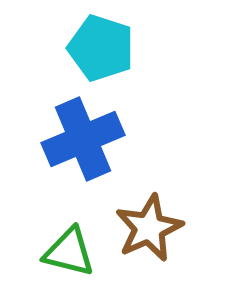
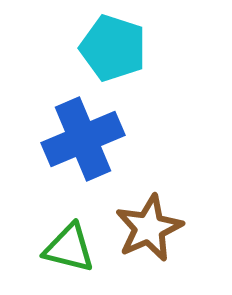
cyan pentagon: moved 12 px right
green triangle: moved 4 px up
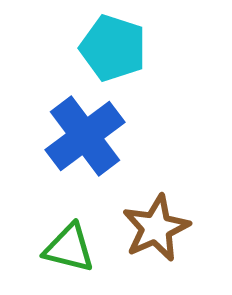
blue cross: moved 2 px right, 3 px up; rotated 14 degrees counterclockwise
brown star: moved 7 px right
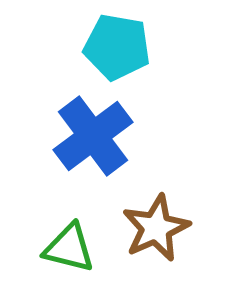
cyan pentagon: moved 4 px right, 1 px up; rotated 8 degrees counterclockwise
blue cross: moved 8 px right
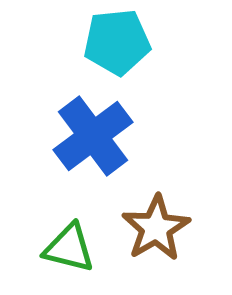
cyan pentagon: moved 5 px up; rotated 16 degrees counterclockwise
brown star: rotated 6 degrees counterclockwise
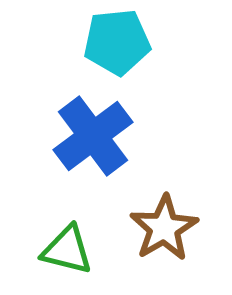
brown star: moved 8 px right
green triangle: moved 2 px left, 2 px down
